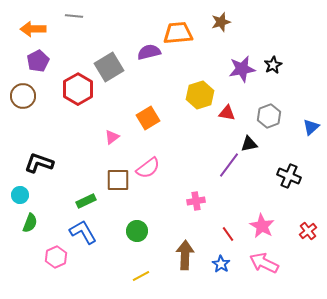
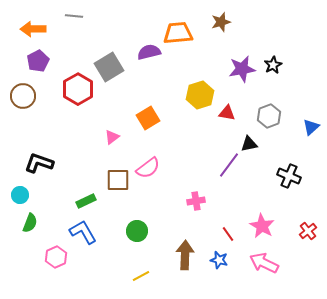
blue star: moved 2 px left, 4 px up; rotated 18 degrees counterclockwise
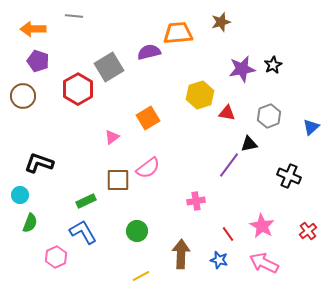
purple pentagon: rotated 25 degrees counterclockwise
brown arrow: moved 4 px left, 1 px up
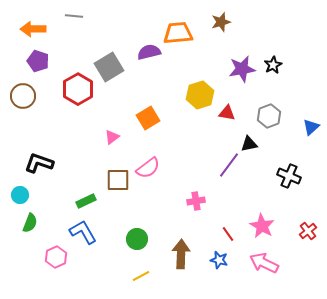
green circle: moved 8 px down
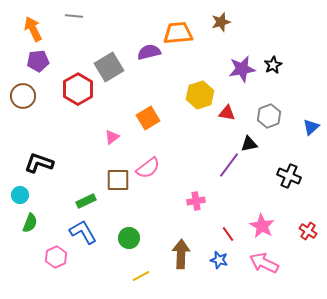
orange arrow: rotated 65 degrees clockwise
purple pentagon: rotated 25 degrees counterclockwise
red cross: rotated 18 degrees counterclockwise
green circle: moved 8 px left, 1 px up
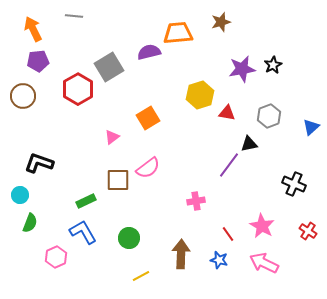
black cross: moved 5 px right, 8 px down
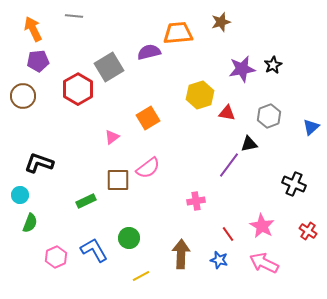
blue L-shape: moved 11 px right, 18 px down
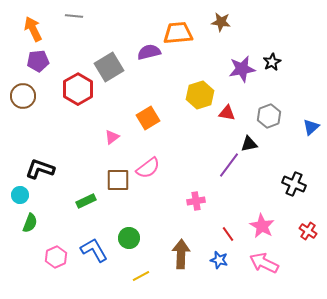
brown star: rotated 24 degrees clockwise
black star: moved 1 px left, 3 px up
black L-shape: moved 1 px right, 6 px down
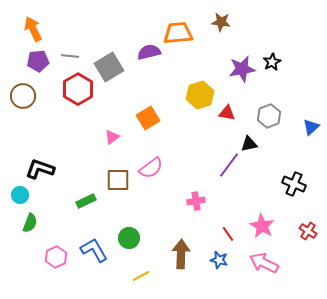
gray line: moved 4 px left, 40 px down
pink semicircle: moved 3 px right
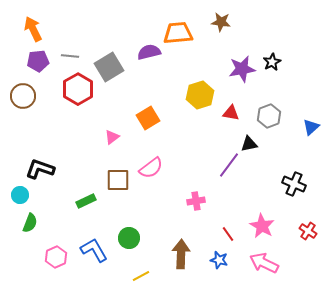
red triangle: moved 4 px right
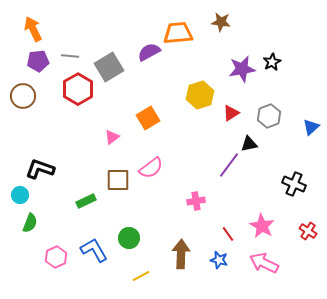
purple semicircle: rotated 15 degrees counterclockwise
red triangle: rotated 42 degrees counterclockwise
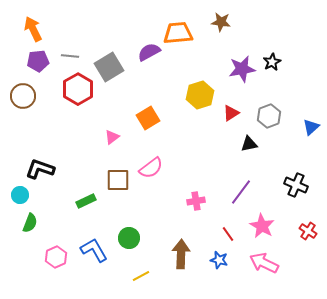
purple line: moved 12 px right, 27 px down
black cross: moved 2 px right, 1 px down
